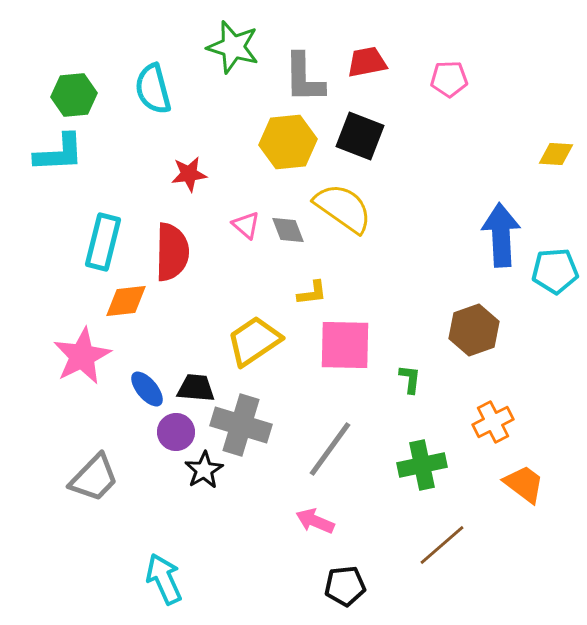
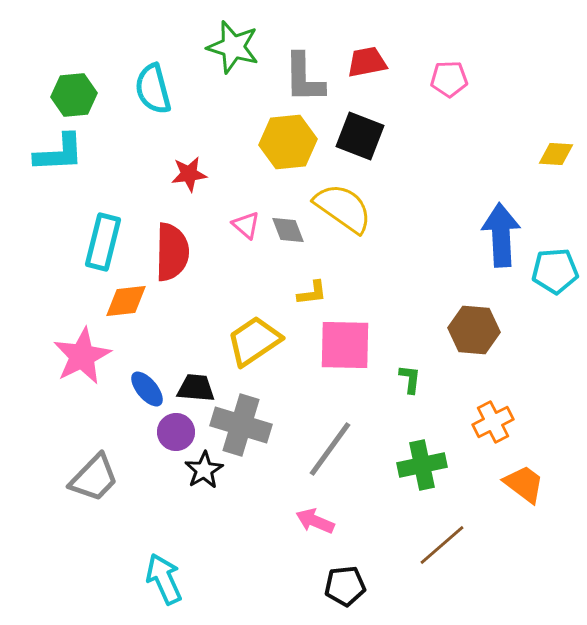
brown hexagon: rotated 24 degrees clockwise
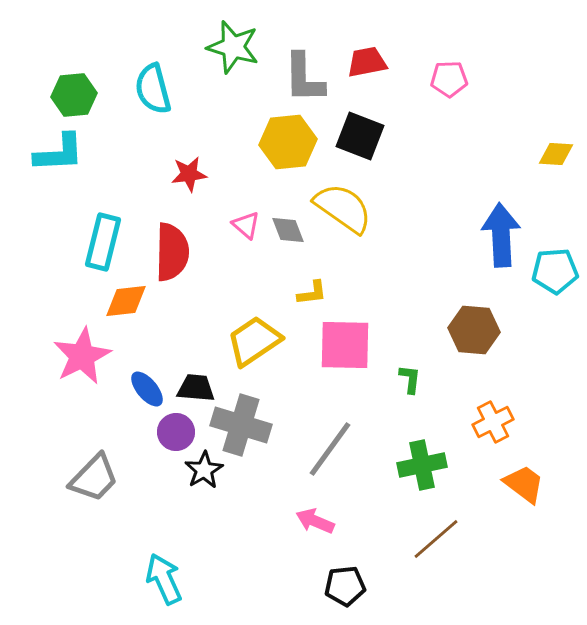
brown line: moved 6 px left, 6 px up
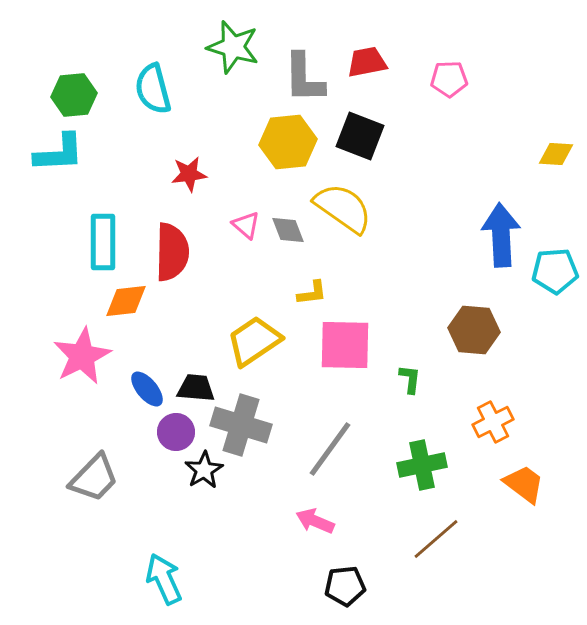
cyan rectangle: rotated 14 degrees counterclockwise
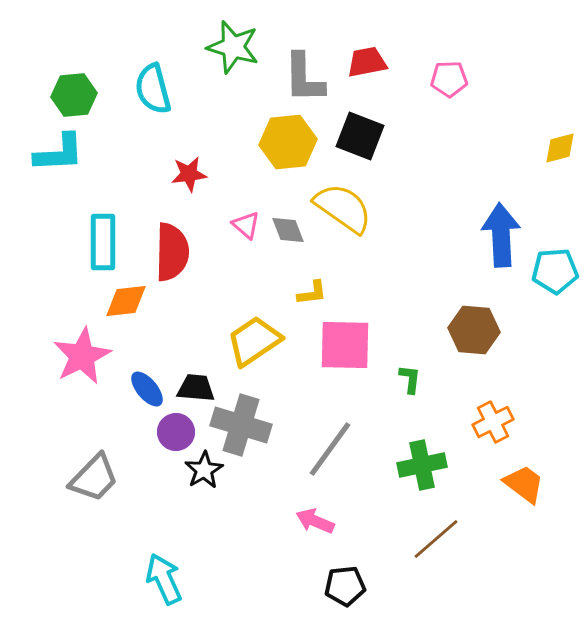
yellow diamond: moved 4 px right, 6 px up; rotated 18 degrees counterclockwise
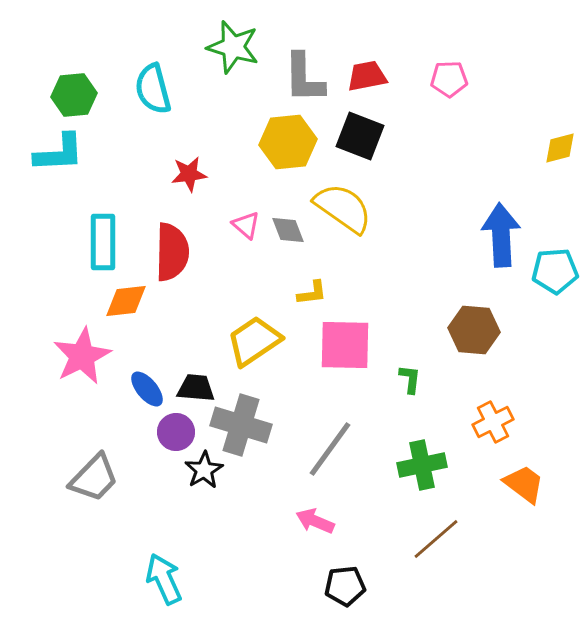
red trapezoid: moved 14 px down
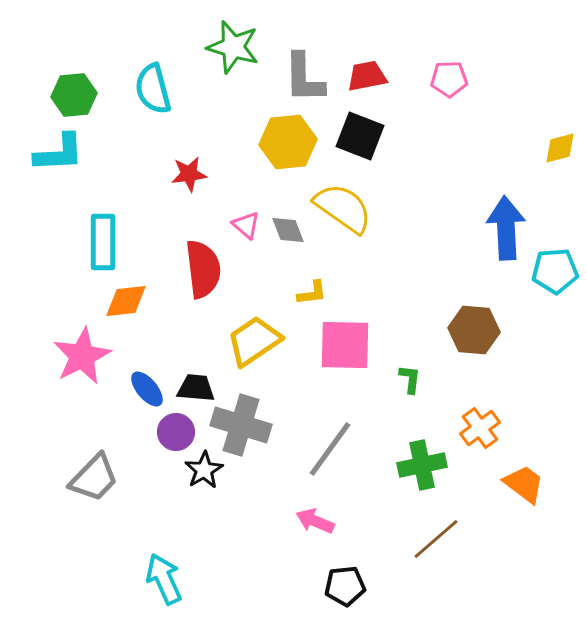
blue arrow: moved 5 px right, 7 px up
red semicircle: moved 31 px right, 17 px down; rotated 8 degrees counterclockwise
orange cross: moved 13 px left, 6 px down; rotated 9 degrees counterclockwise
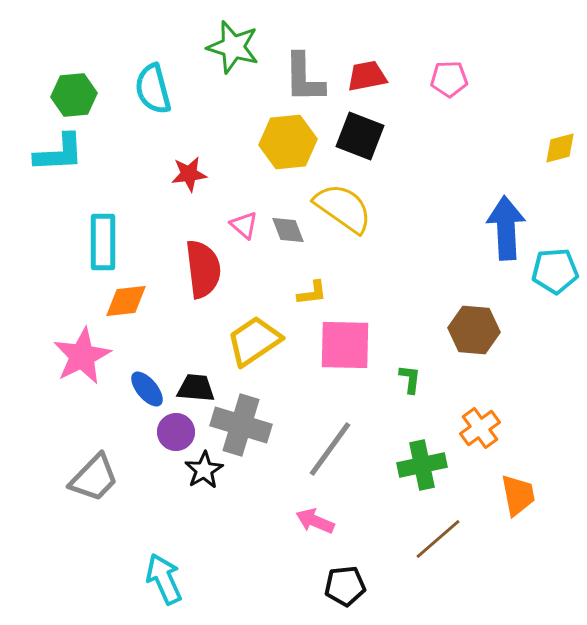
pink triangle: moved 2 px left
orange trapezoid: moved 6 px left, 11 px down; rotated 42 degrees clockwise
brown line: moved 2 px right
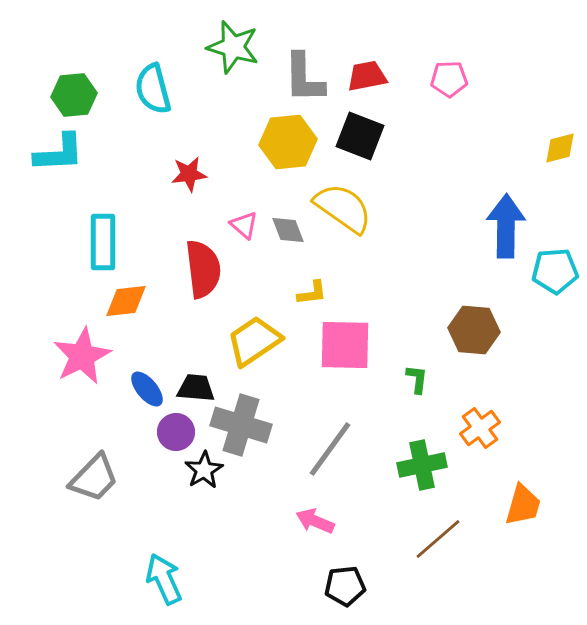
blue arrow: moved 2 px up; rotated 4 degrees clockwise
green L-shape: moved 7 px right
orange trapezoid: moved 5 px right, 10 px down; rotated 27 degrees clockwise
